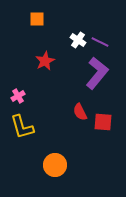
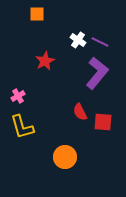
orange square: moved 5 px up
orange circle: moved 10 px right, 8 px up
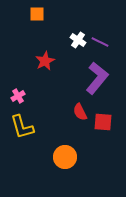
purple L-shape: moved 5 px down
